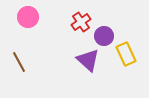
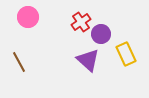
purple circle: moved 3 px left, 2 px up
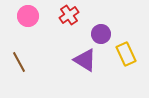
pink circle: moved 1 px up
red cross: moved 12 px left, 7 px up
purple triangle: moved 3 px left; rotated 10 degrees counterclockwise
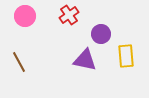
pink circle: moved 3 px left
yellow rectangle: moved 2 px down; rotated 20 degrees clockwise
purple triangle: rotated 20 degrees counterclockwise
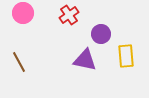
pink circle: moved 2 px left, 3 px up
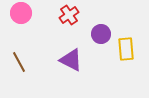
pink circle: moved 2 px left
yellow rectangle: moved 7 px up
purple triangle: moved 14 px left; rotated 15 degrees clockwise
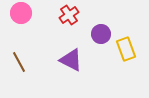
yellow rectangle: rotated 15 degrees counterclockwise
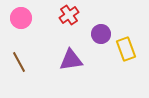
pink circle: moved 5 px down
purple triangle: rotated 35 degrees counterclockwise
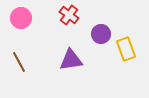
red cross: rotated 18 degrees counterclockwise
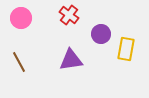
yellow rectangle: rotated 30 degrees clockwise
